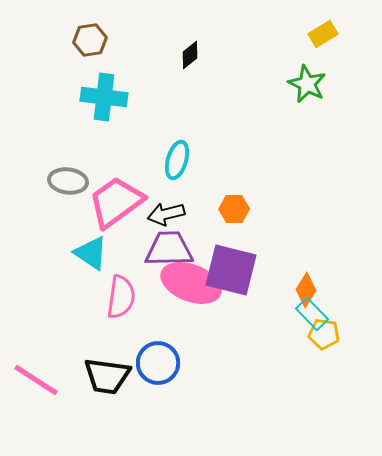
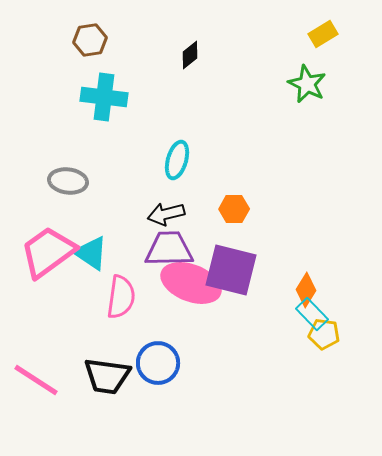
pink trapezoid: moved 68 px left, 50 px down
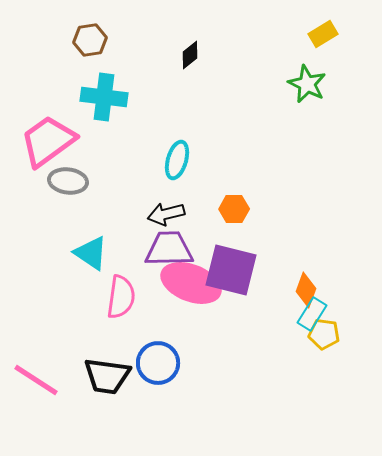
pink trapezoid: moved 111 px up
orange diamond: rotated 12 degrees counterclockwise
cyan rectangle: rotated 76 degrees clockwise
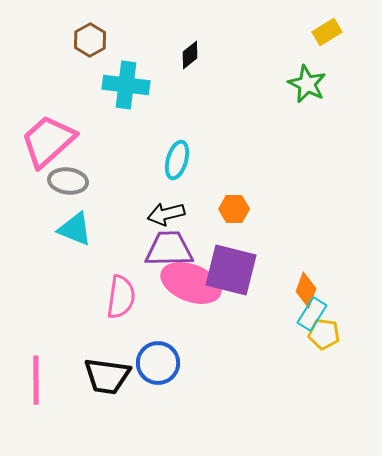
yellow rectangle: moved 4 px right, 2 px up
brown hexagon: rotated 20 degrees counterclockwise
cyan cross: moved 22 px right, 12 px up
pink trapezoid: rotated 6 degrees counterclockwise
cyan triangle: moved 16 px left, 24 px up; rotated 12 degrees counterclockwise
pink line: rotated 57 degrees clockwise
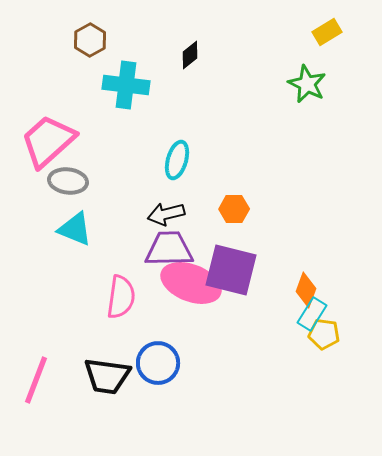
pink line: rotated 21 degrees clockwise
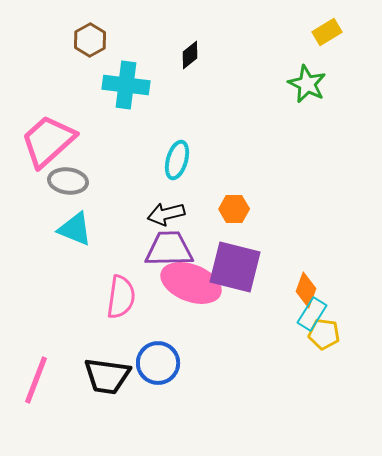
purple square: moved 4 px right, 3 px up
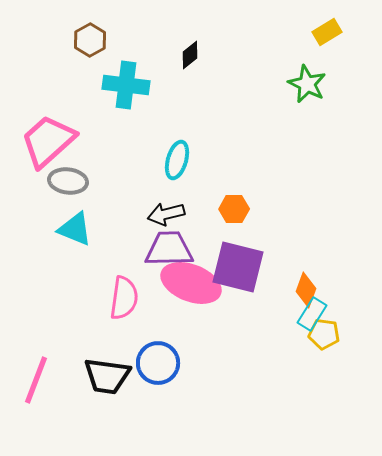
purple square: moved 3 px right
pink semicircle: moved 3 px right, 1 px down
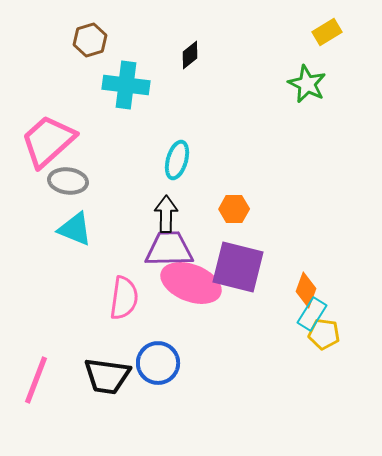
brown hexagon: rotated 12 degrees clockwise
black arrow: rotated 105 degrees clockwise
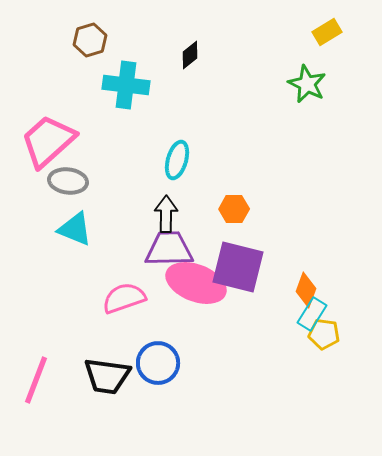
pink ellipse: moved 5 px right
pink semicircle: rotated 117 degrees counterclockwise
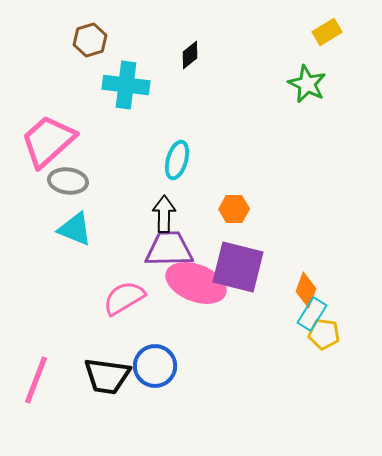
black arrow: moved 2 px left
pink semicircle: rotated 12 degrees counterclockwise
blue circle: moved 3 px left, 3 px down
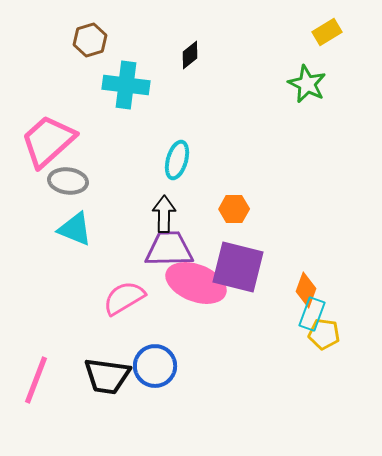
cyan rectangle: rotated 12 degrees counterclockwise
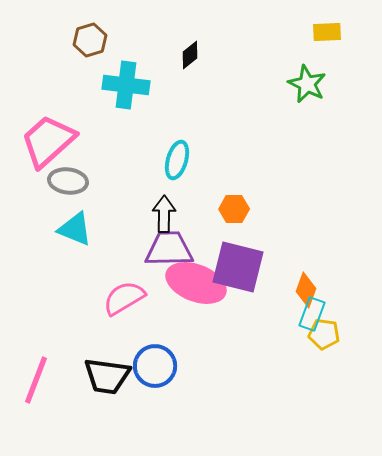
yellow rectangle: rotated 28 degrees clockwise
